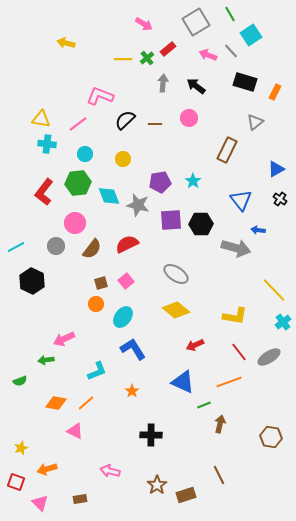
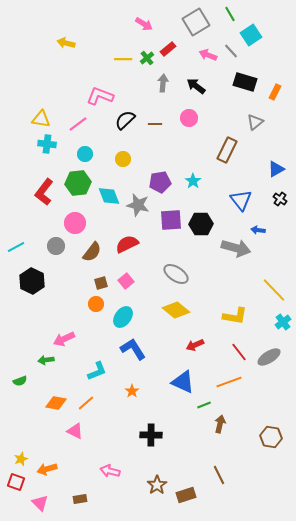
brown semicircle at (92, 249): moved 3 px down
yellow star at (21, 448): moved 11 px down
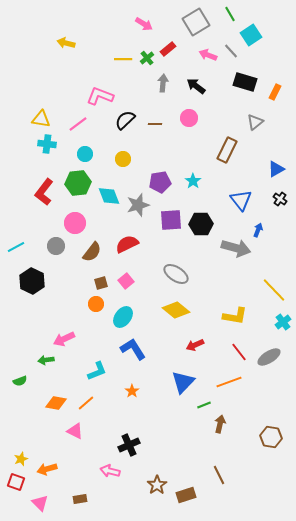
gray star at (138, 205): rotated 30 degrees counterclockwise
blue arrow at (258, 230): rotated 104 degrees clockwise
blue triangle at (183, 382): rotated 50 degrees clockwise
black cross at (151, 435): moved 22 px left, 10 px down; rotated 25 degrees counterclockwise
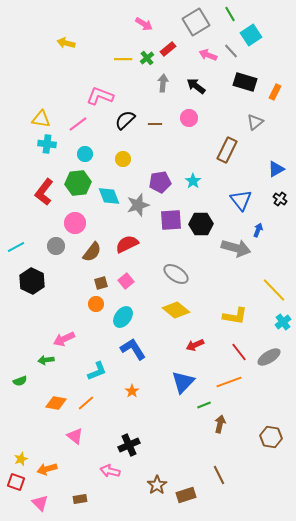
pink triangle at (75, 431): moved 5 px down; rotated 12 degrees clockwise
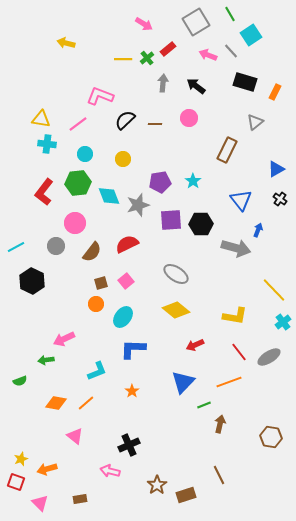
blue L-shape at (133, 349): rotated 56 degrees counterclockwise
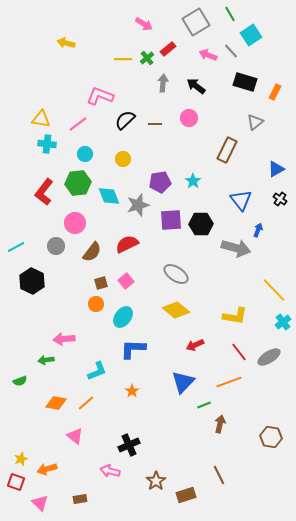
pink arrow at (64, 339): rotated 20 degrees clockwise
brown star at (157, 485): moved 1 px left, 4 px up
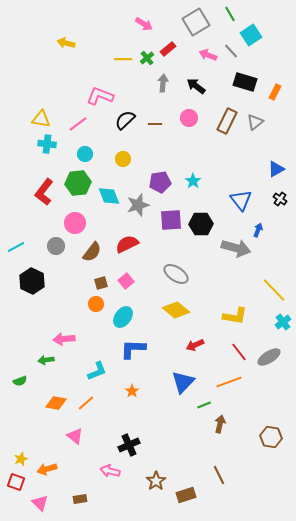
brown rectangle at (227, 150): moved 29 px up
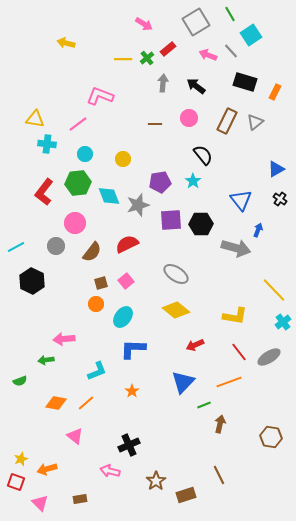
yellow triangle at (41, 119): moved 6 px left
black semicircle at (125, 120): moved 78 px right, 35 px down; rotated 95 degrees clockwise
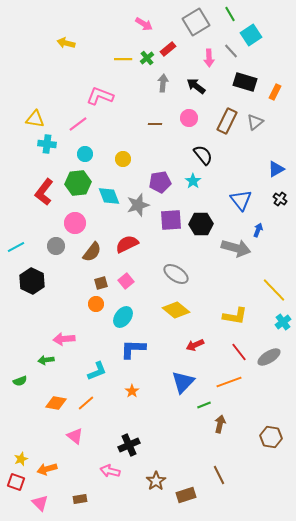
pink arrow at (208, 55): moved 1 px right, 3 px down; rotated 114 degrees counterclockwise
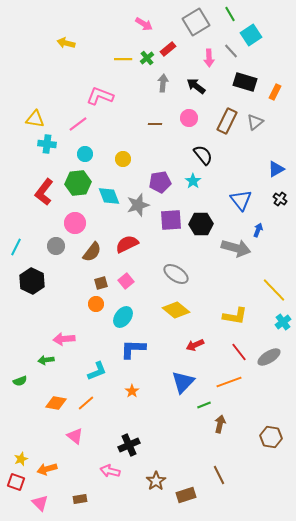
cyan line at (16, 247): rotated 36 degrees counterclockwise
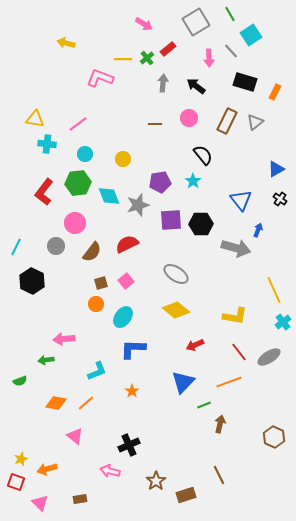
pink L-shape at (100, 96): moved 18 px up
yellow line at (274, 290): rotated 20 degrees clockwise
brown hexagon at (271, 437): moved 3 px right; rotated 15 degrees clockwise
